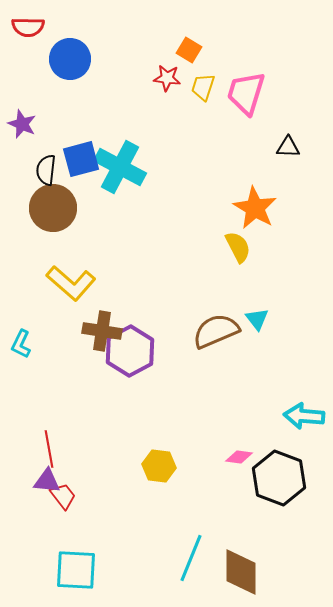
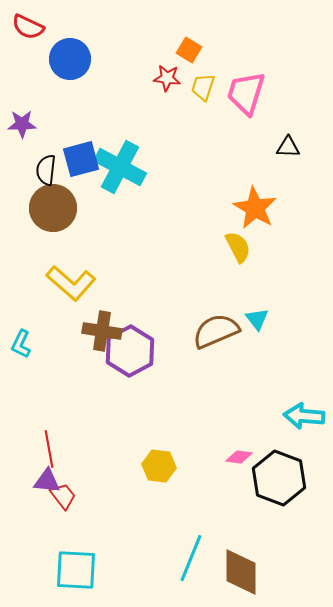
red semicircle: rotated 24 degrees clockwise
purple star: rotated 24 degrees counterclockwise
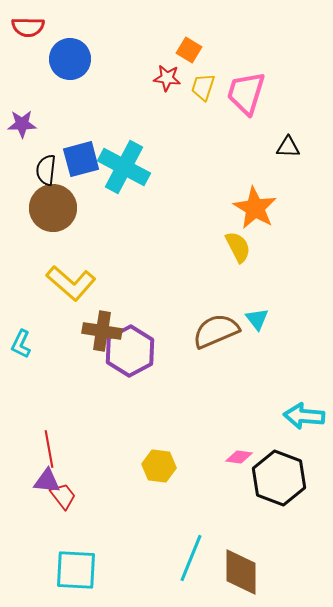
red semicircle: rotated 24 degrees counterclockwise
cyan cross: moved 4 px right
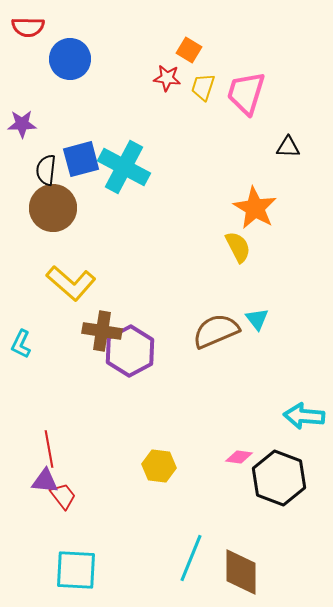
purple triangle: moved 2 px left
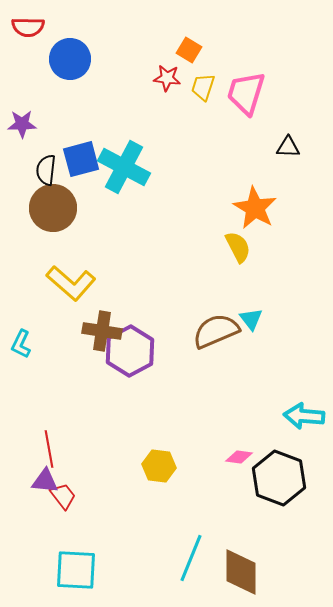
cyan triangle: moved 6 px left
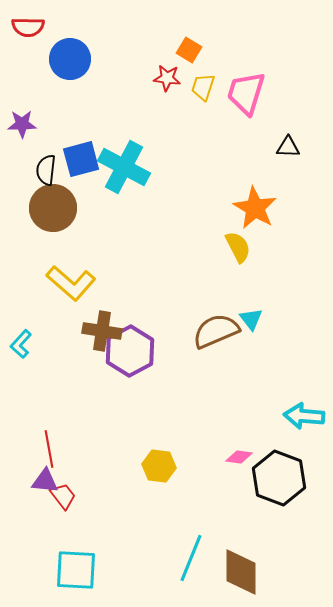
cyan L-shape: rotated 16 degrees clockwise
